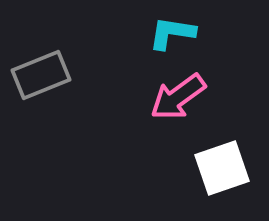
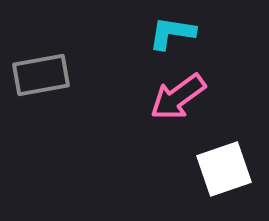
gray rectangle: rotated 12 degrees clockwise
white square: moved 2 px right, 1 px down
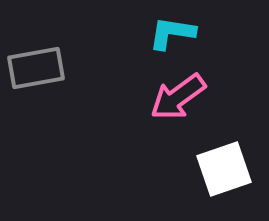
gray rectangle: moved 5 px left, 7 px up
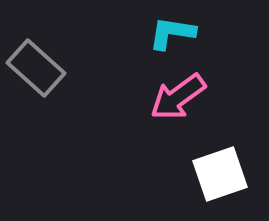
gray rectangle: rotated 52 degrees clockwise
white square: moved 4 px left, 5 px down
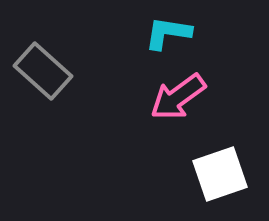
cyan L-shape: moved 4 px left
gray rectangle: moved 7 px right, 3 px down
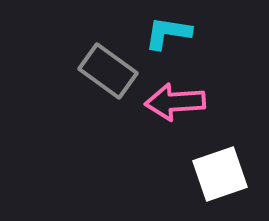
gray rectangle: moved 65 px right; rotated 6 degrees counterclockwise
pink arrow: moved 3 px left, 5 px down; rotated 32 degrees clockwise
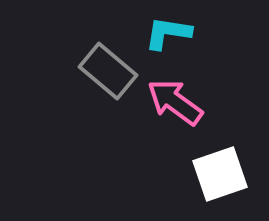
gray rectangle: rotated 4 degrees clockwise
pink arrow: rotated 40 degrees clockwise
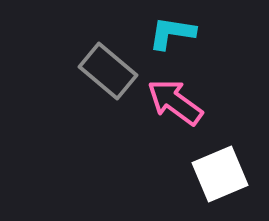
cyan L-shape: moved 4 px right
white square: rotated 4 degrees counterclockwise
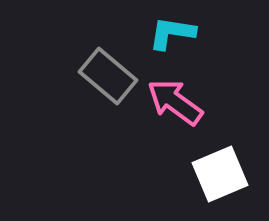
gray rectangle: moved 5 px down
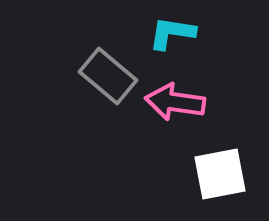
pink arrow: rotated 28 degrees counterclockwise
white square: rotated 12 degrees clockwise
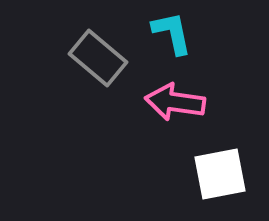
cyan L-shape: rotated 69 degrees clockwise
gray rectangle: moved 10 px left, 18 px up
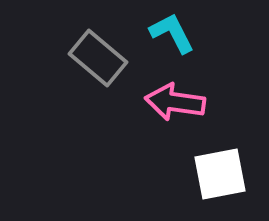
cyan L-shape: rotated 15 degrees counterclockwise
